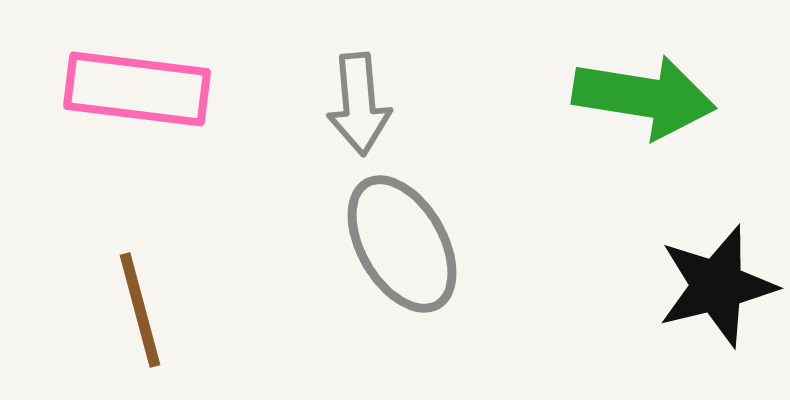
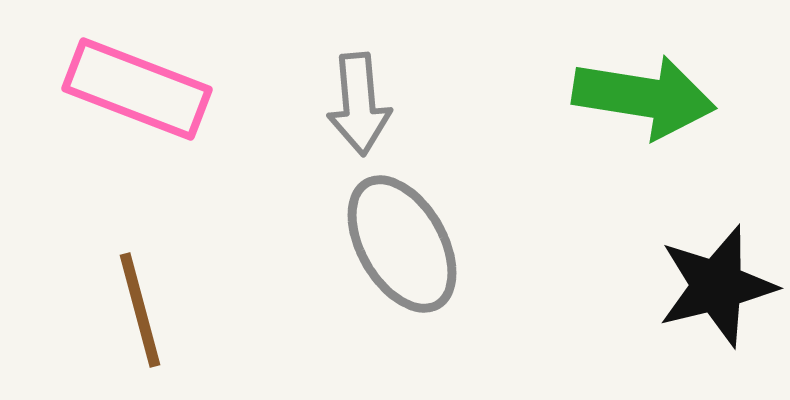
pink rectangle: rotated 14 degrees clockwise
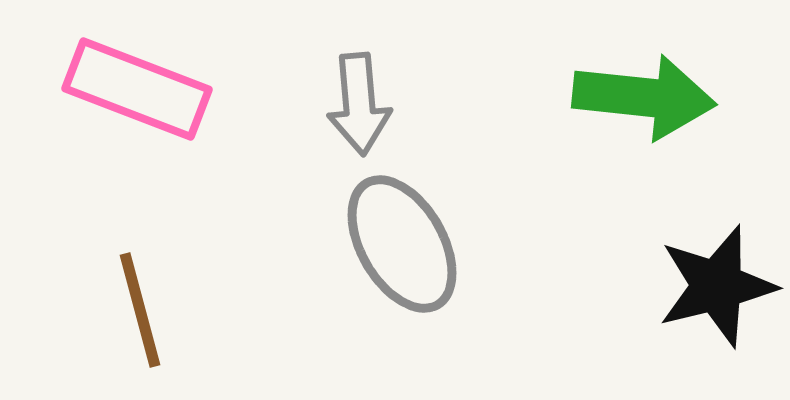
green arrow: rotated 3 degrees counterclockwise
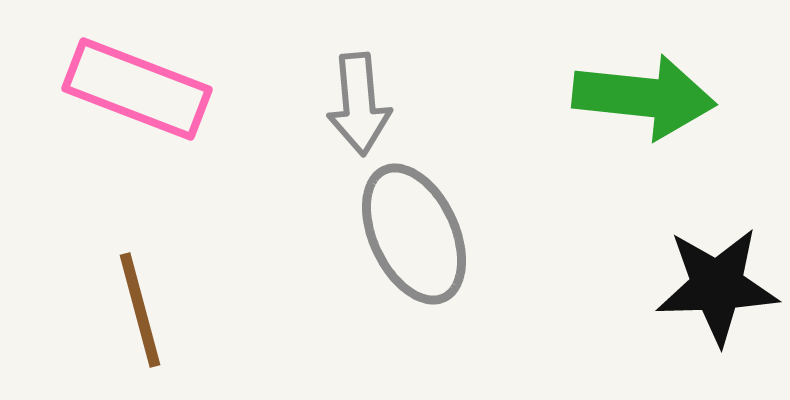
gray ellipse: moved 12 px right, 10 px up; rotated 5 degrees clockwise
black star: rotated 12 degrees clockwise
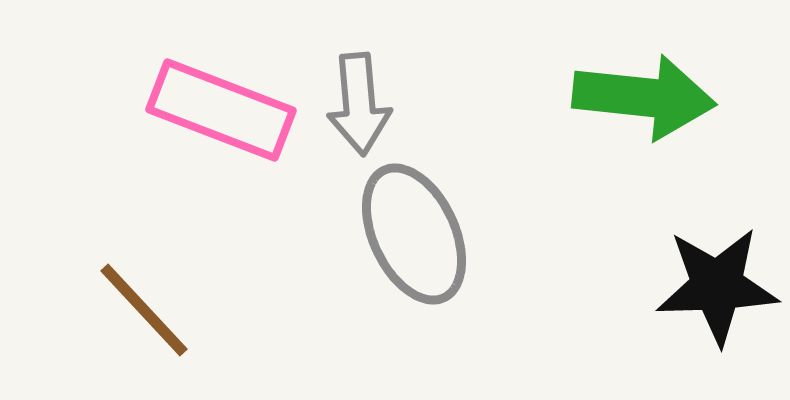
pink rectangle: moved 84 px right, 21 px down
brown line: moved 4 px right; rotated 28 degrees counterclockwise
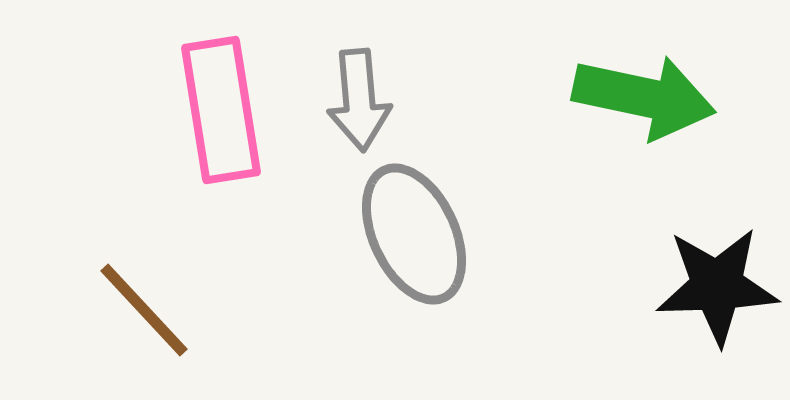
green arrow: rotated 6 degrees clockwise
gray arrow: moved 4 px up
pink rectangle: rotated 60 degrees clockwise
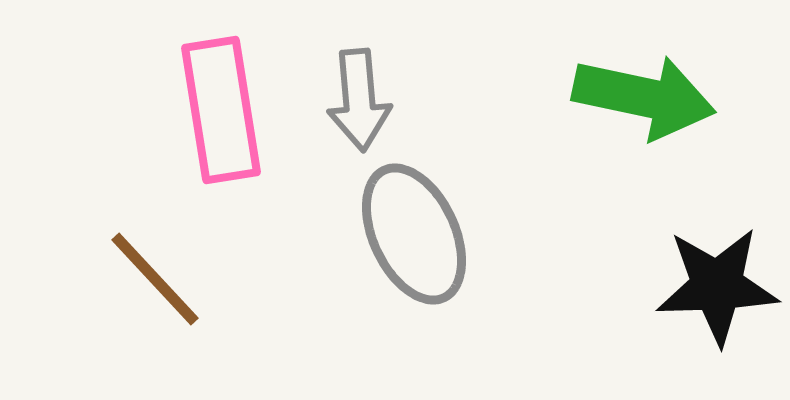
brown line: moved 11 px right, 31 px up
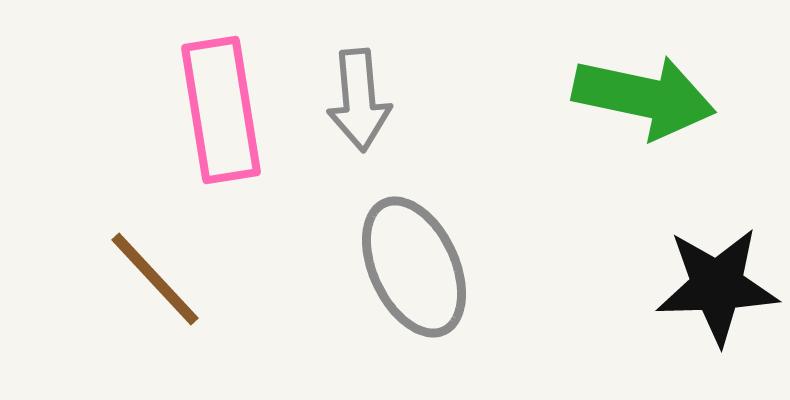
gray ellipse: moved 33 px down
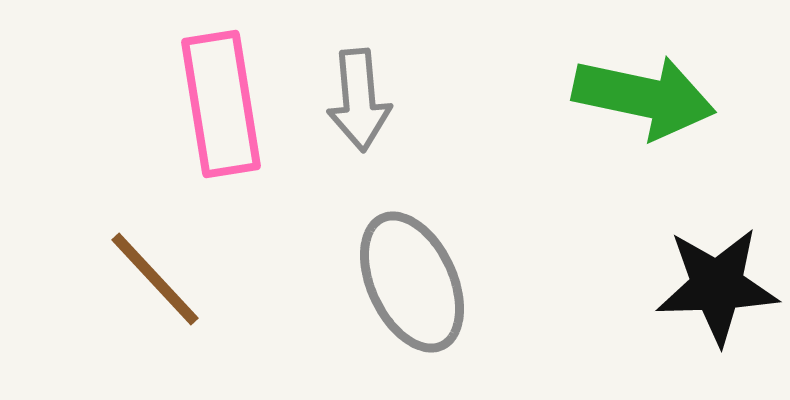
pink rectangle: moved 6 px up
gray ellipse: moved 2 px left, 15 px down
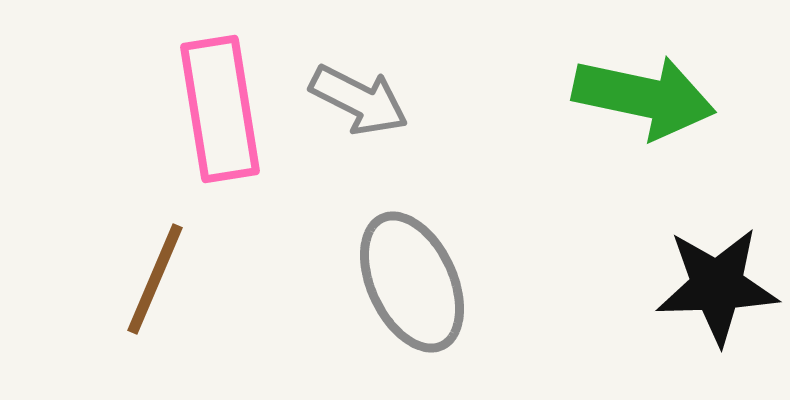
gray arrow: rotated 58 degrees counterclockwise
pink rectangle: moved 1 px left, 5 px down
brown line: rotated 66 degrees clockwise
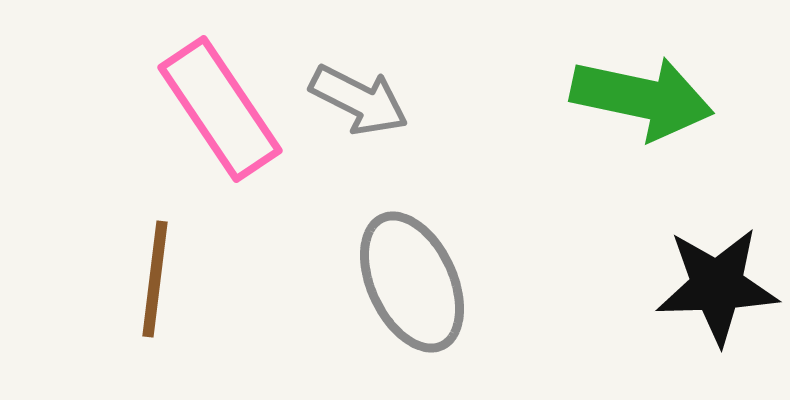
green arrow: moved 2 px left, 1 px down
pink rectangle: rotated 25 degrees counterclockwise
brown line: rotated 16 degrees counterclockwise
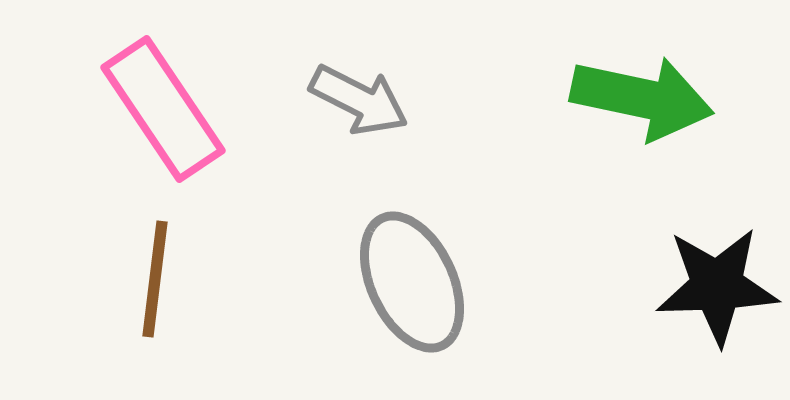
pink rectangle: moved 57 px left
